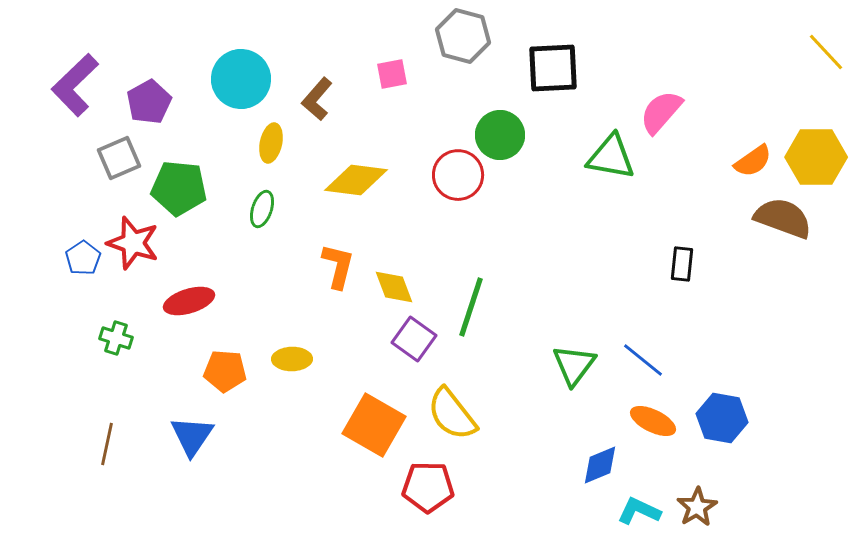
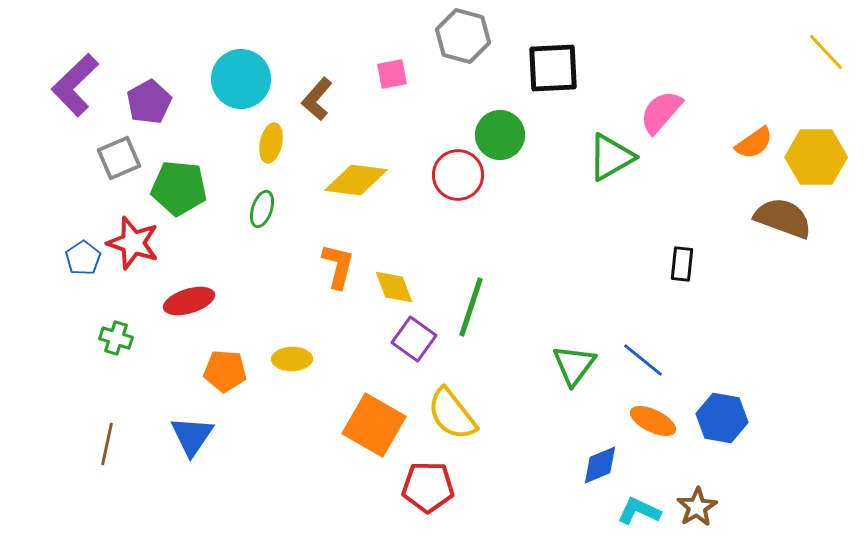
green triangle at (611, 157): rotated 40 degrees counterclockwise
orange semicircle at (753, 161): moved 1 px right, 18 px up
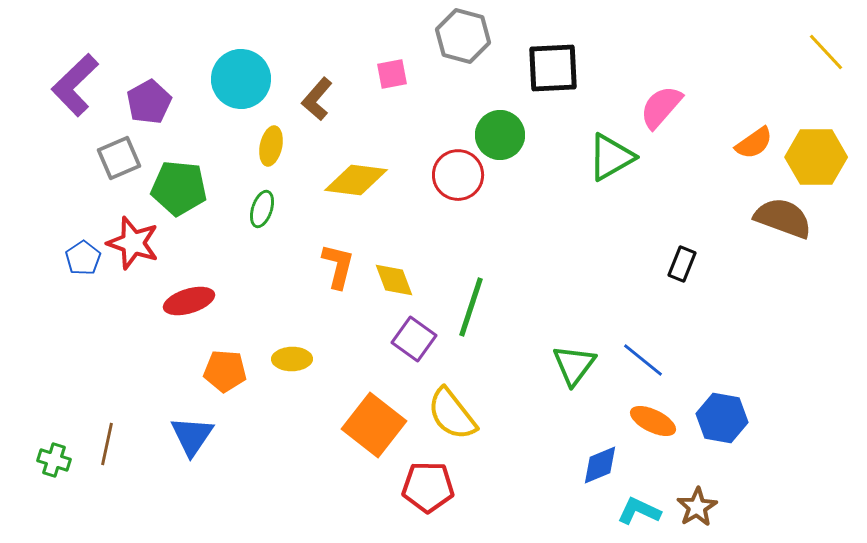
pink semicircle at (661, 112): moved 5 px up
yellow ellipse at (271, 143): moved 3 px down
black rectangle at (682, 264): rotated 16 degrees clockwise
yellow diamond at (394, 287): moved 7 px up
green cross at (116, 338): moved 62 px left, 122 px down
orange square at (374, 425): rotated 8 degrees clockwise
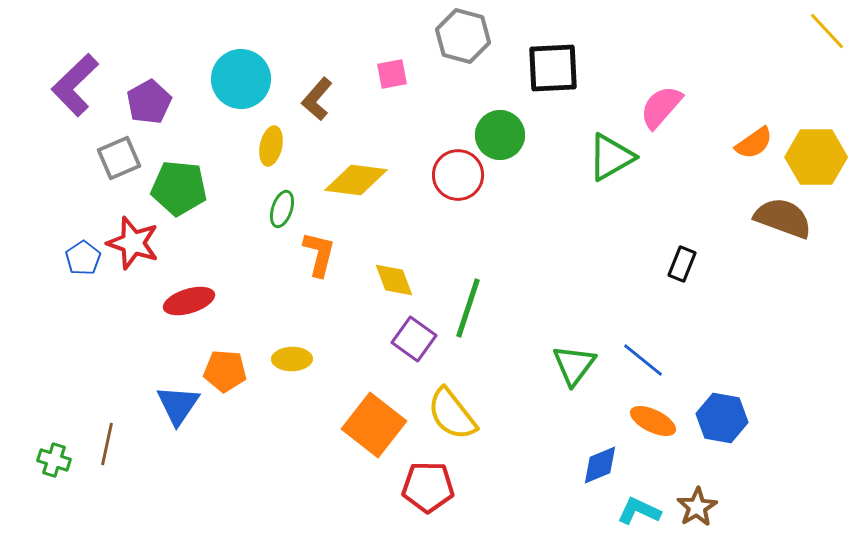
yellow line at (826, 52): moved 1 px right, 21 px up
green ellipse at (262, 209): moved 20 px right
orange L-shape at (338, 266): moved 19 px left, 12 px up
green line at (471, 307): moved 3 px left, 1 px down
blue triangle at (192, 436): moved 14 px left, 31 px up
